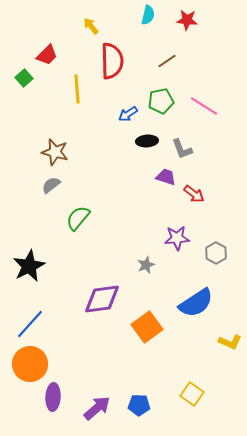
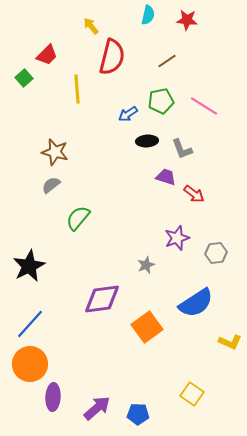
red semicircle: moved 4 px up; rotated 15 degrees clockwise
purple star: rotated 15 degrees counterclockwise
gray hexagon: rotated 25 degrees clockwise
blue pentagon: moved 1 px left, 9 px down
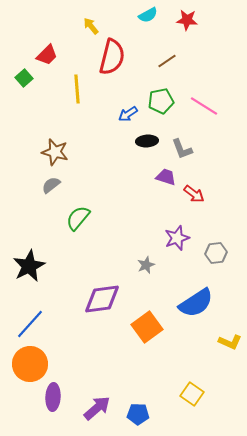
cyan semicircle: rotated 48 degrees clockwise
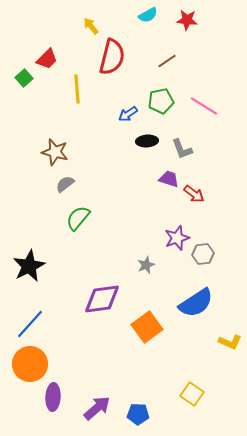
red trapezoid: moved 4 px down
purple trapezoid: moved 3 px right, 2 px down
gray semicircle: moved 14 px right, 1 px up
gray hexagon: moved 13 px left, 1 px down
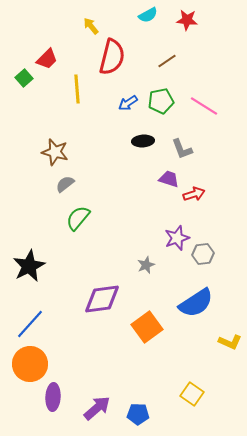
blue arrow: moved 11 px up
black ellipse: moved 4 px left
red arrow: rotated 55 degrees counterclockwise
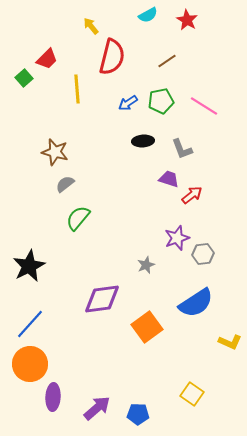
red star: rotated 25 degrees clockwise
red arrow: moved 2 px left, 1 px down; rotated 20 degrees counterclockwise
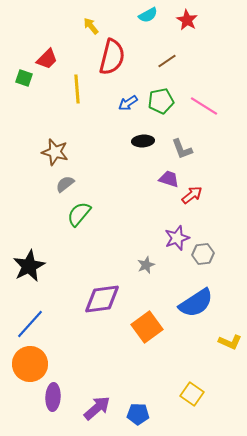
green square: rotated 30 degrees counterclockwise
green semicircle: moved 1 px right, 4 px up
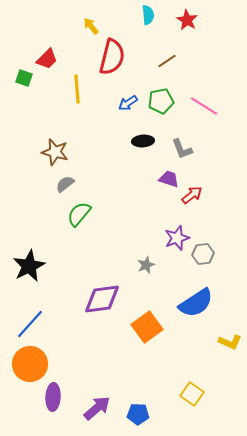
cyan semicircle: rotated 66 degrees counterclockwise
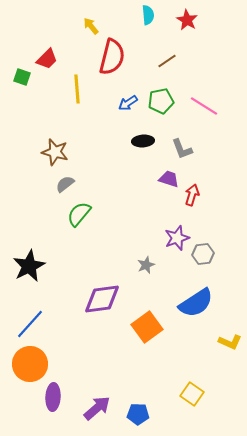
green square: moved 2 px left, 1 px up
red arrow: rotated 35 degrees counterclockwise
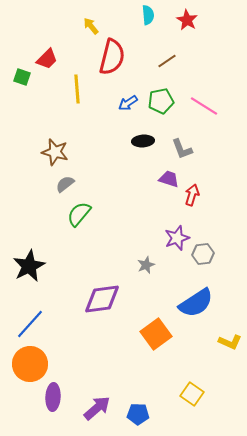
orange square: moved 9 px right, 7 px down
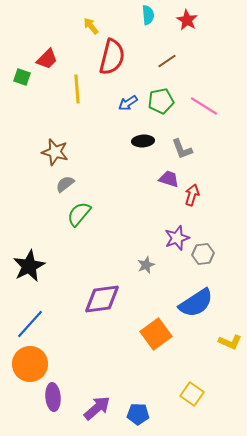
purple ellipse: rotated 8 degrees counterclockwise
